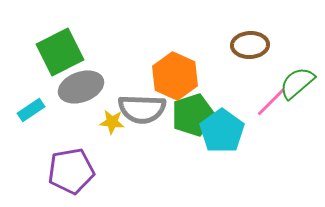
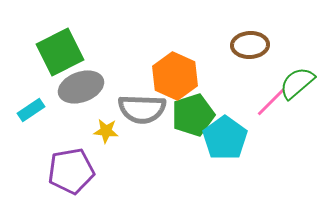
yellow star: moved 6 px left, 9 px down
cyan pentagon: moved 3 px right, 7 px down
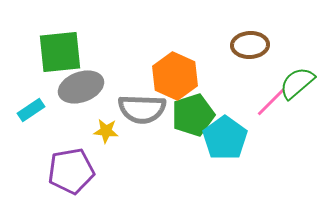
green square: rotated 21 degrees clockwise
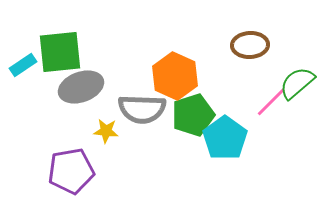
cyan rectangle: moved 8 px left, 45 px up
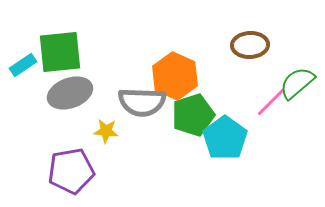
gray ellipse: moved 11 px left, 6 px down
gray semicircle: moved 7 px up
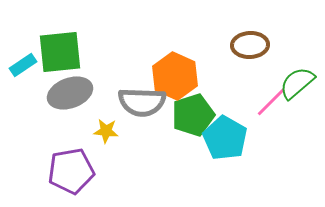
cyan pentagon: rotated 6 degrees counterclockwise
